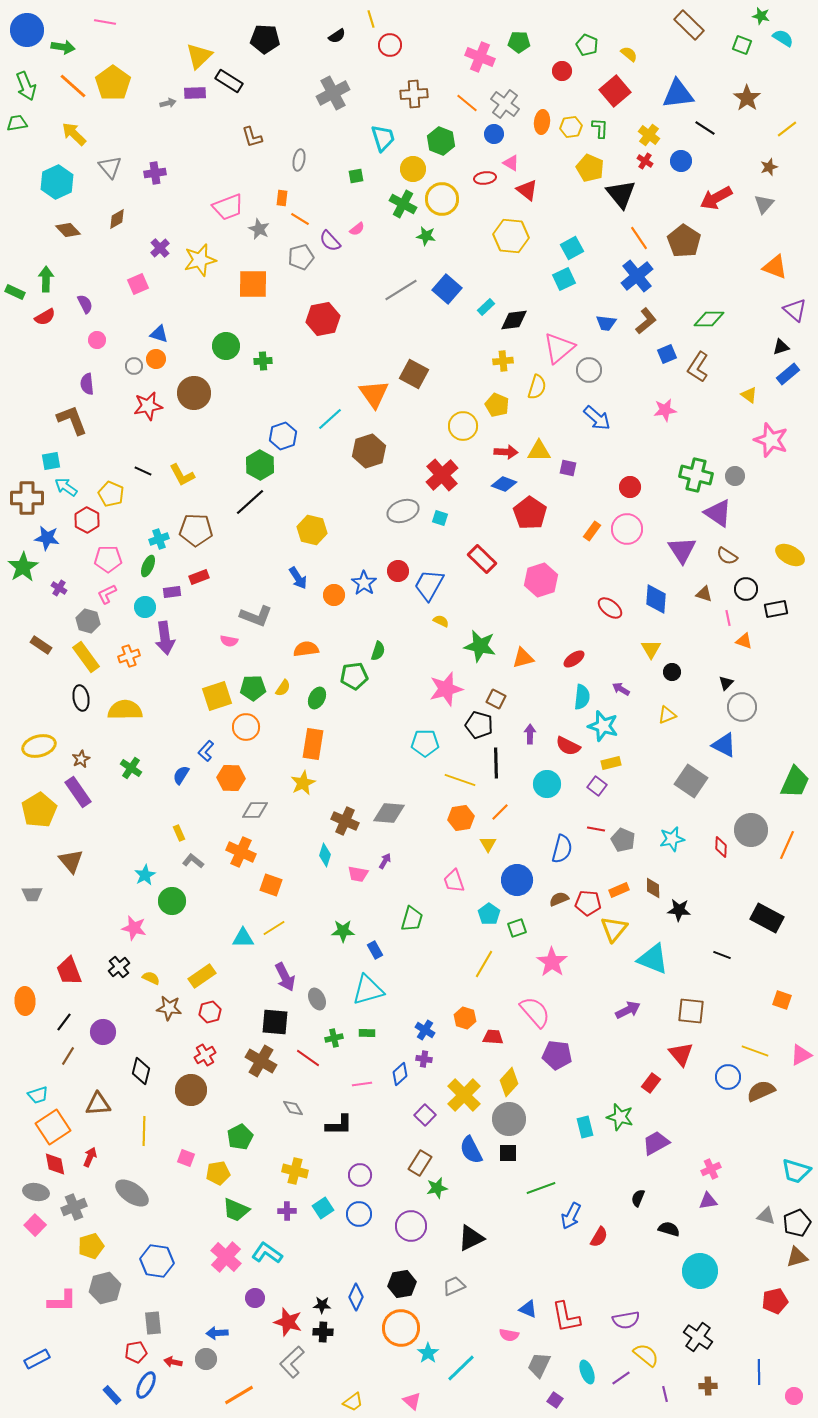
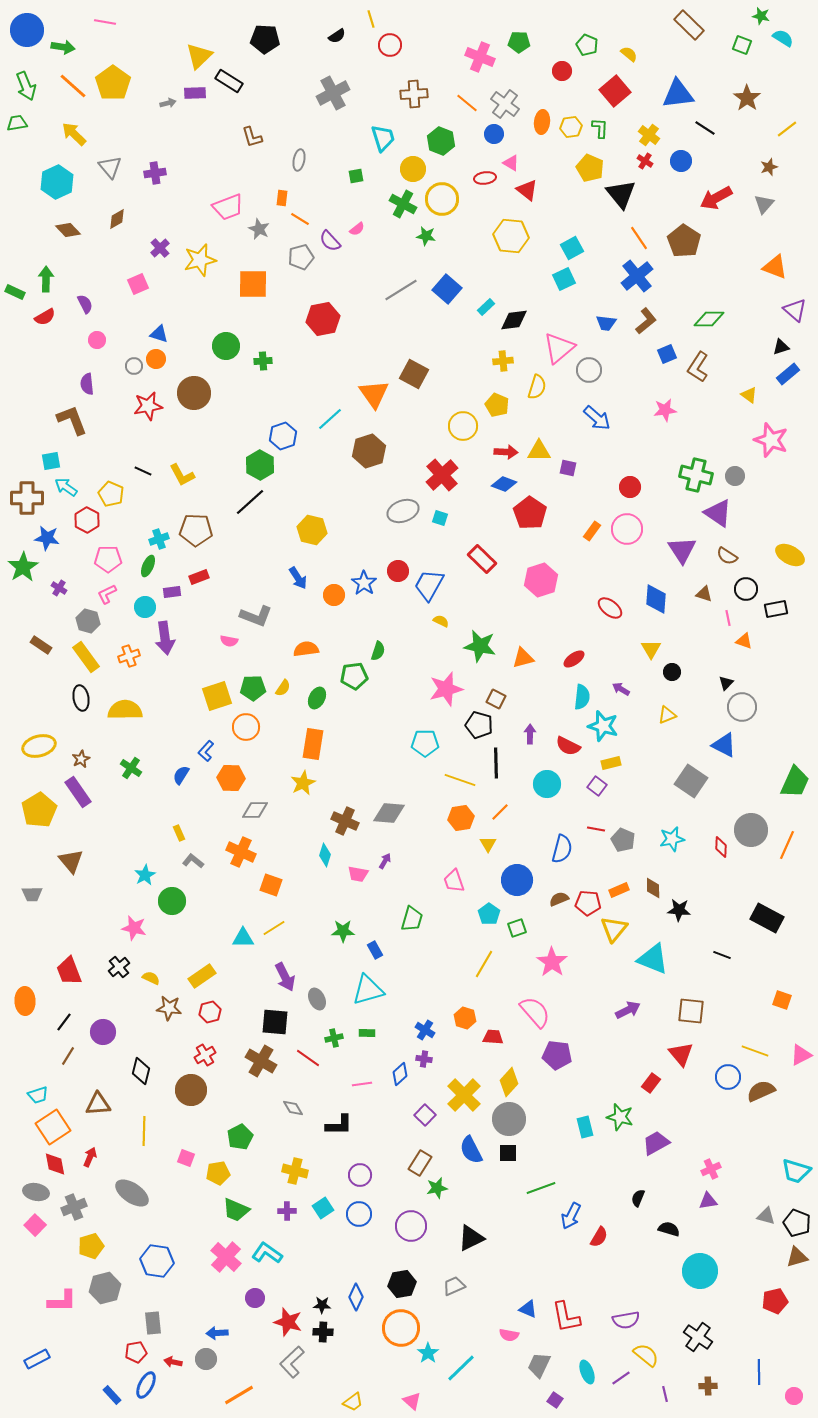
black pentagon at (797, 1223): rotated 28 degrees counterclockwise
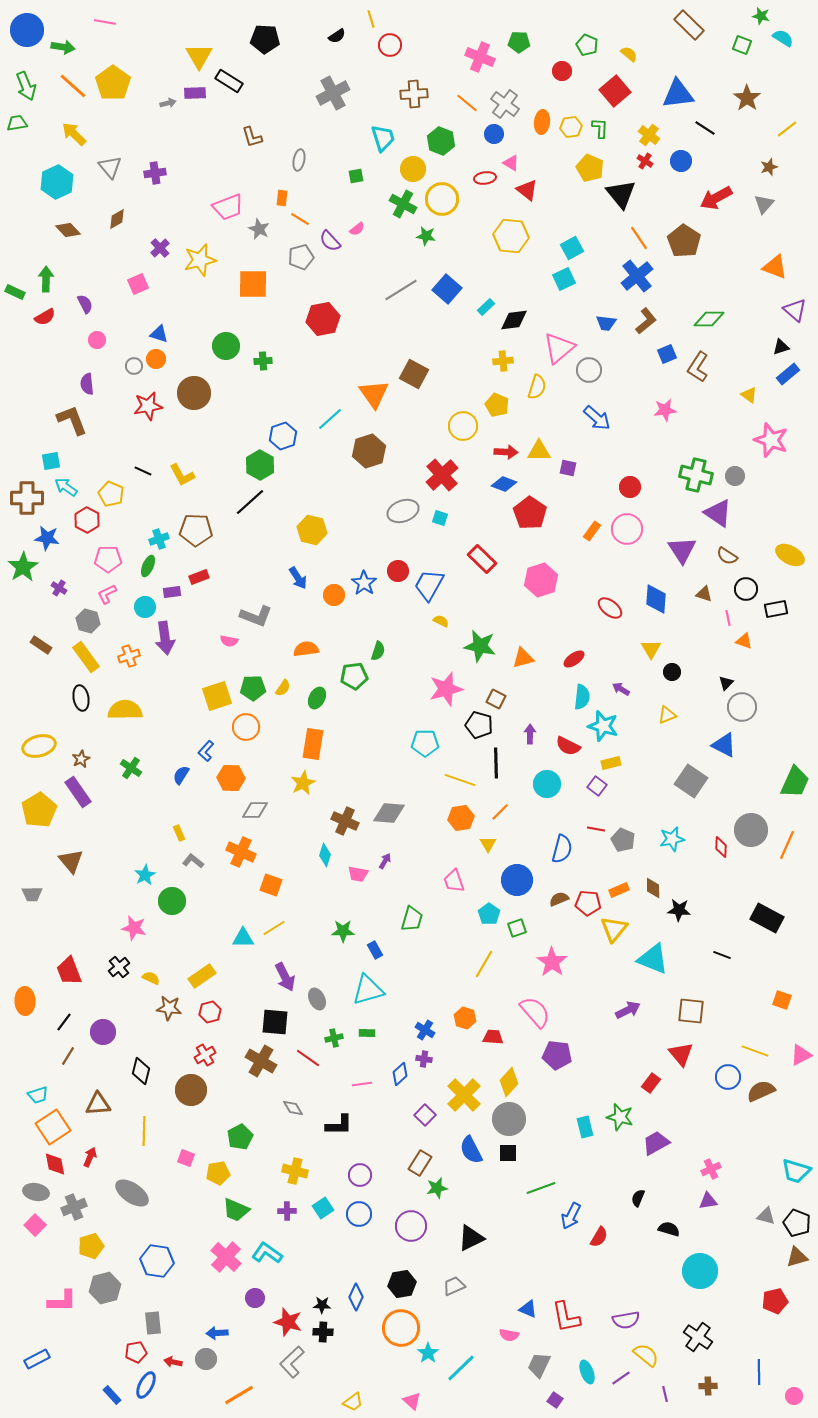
yellow triangle at (199, 56): rotated 16 degrees counterclockwise
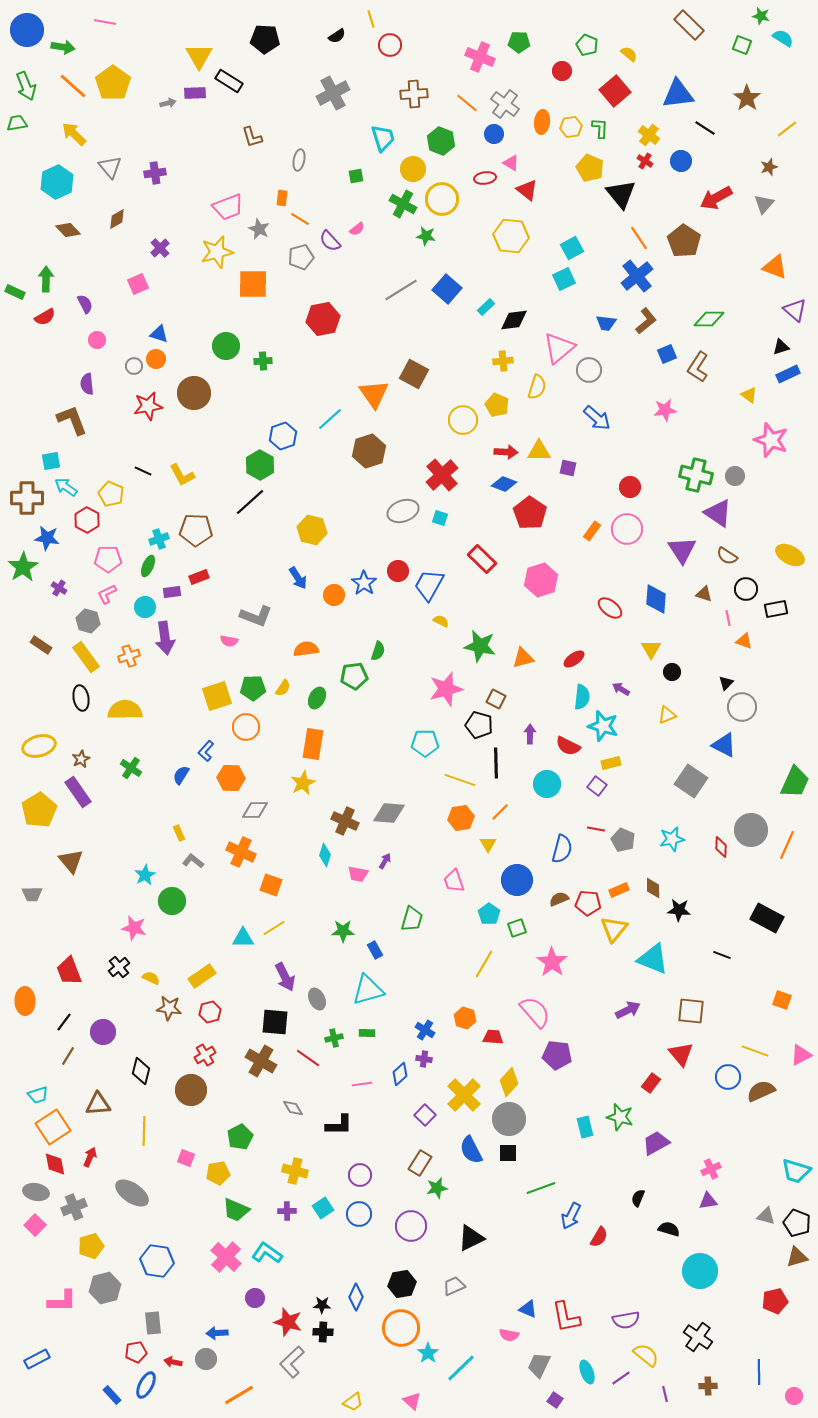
yellow star at (200, 260): moved 17 px right, 8 px up
blue rectangle at (788, 374): rotated 15 degrees clockwise
yellow circle at (463, 426): moved 6 px up
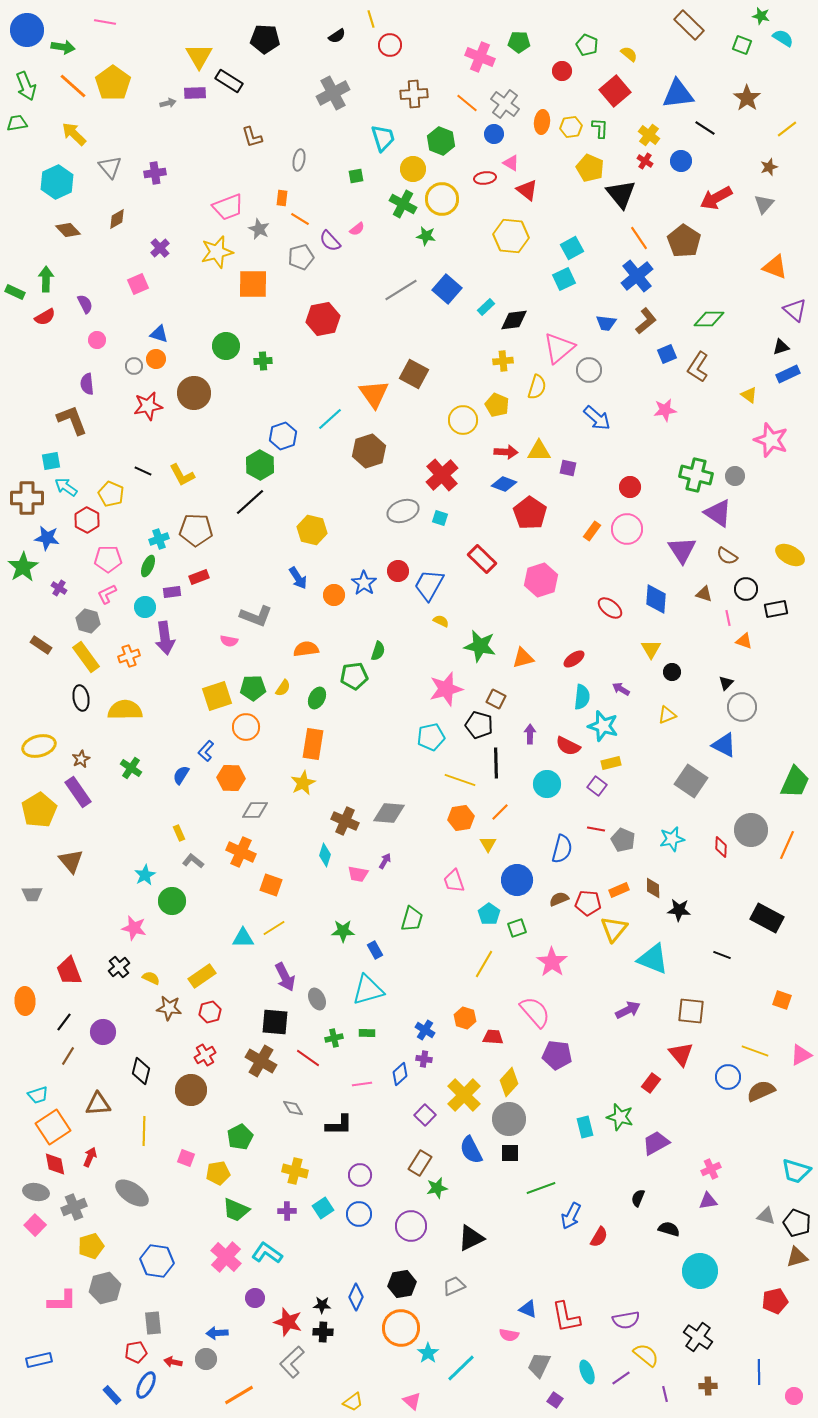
cyan pentagon at (425, 743): moved 6 px right, 6 px up; rotated 12 degrees counterclockwise
black square at (508, 1153): moved 2 px right
blue rectangle at (37, 1359): moved 2 px right, 1 px down; rotated 15 degrees clockwise
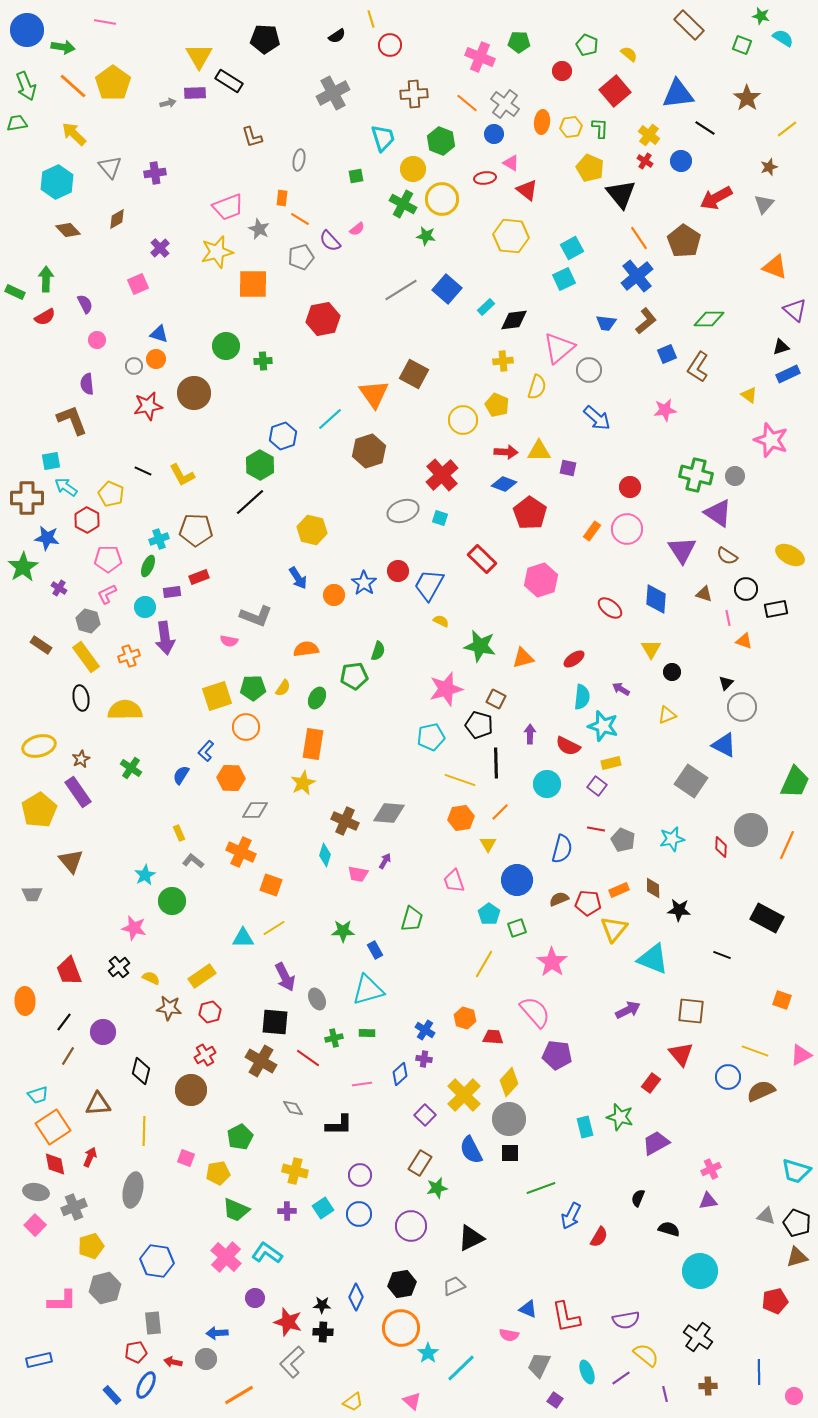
gray ellipse at (132, 1193): moved 1 px right, 3 px up; rotated 68 degrees clockwise
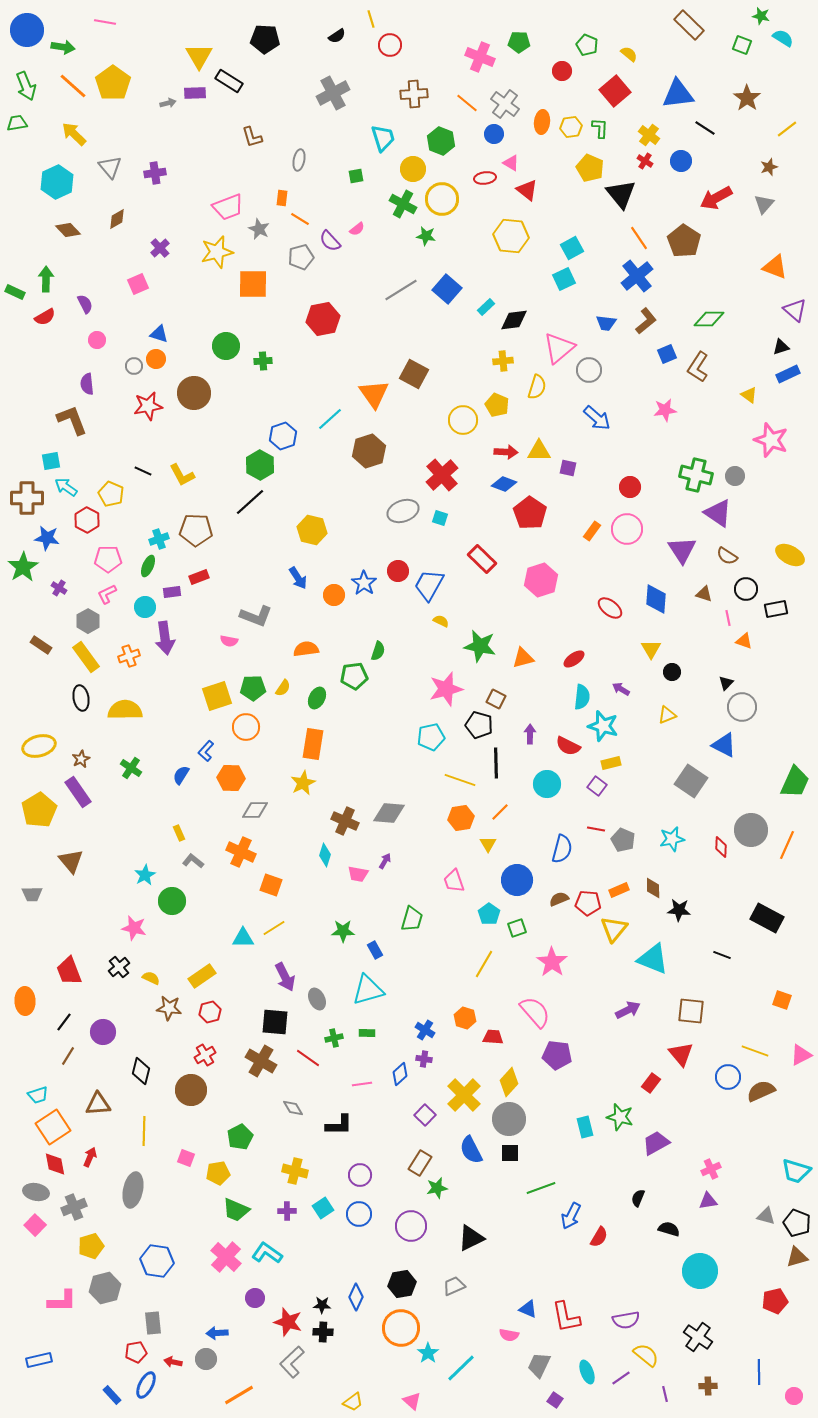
gray hexagon at (88, 621): rotated 15 degrees clockwise
